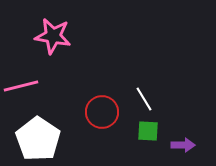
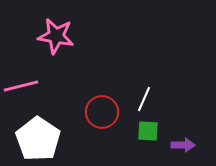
pink star: moved 3 px right
white line: rotated 55 degrees clockwise
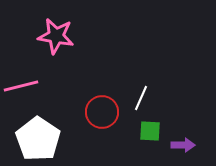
white line: moved 3 px left, 1 px up
green square: moved 2 px right
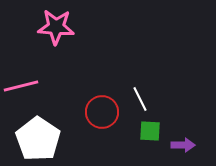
pink star: moved 9 px up; rotated 6 degrees counterclockwise
white line: moved 1 px left, 1 px down; rotated 50 degrees counterclockwise
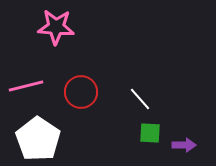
pink line: moved 5 px right
white line: rotated 15 degrees counterclockwise
red circle: moved 21 px left, 20 px up
green square: moved 2 px down
purple arrow: moved 1 px right
